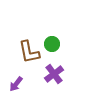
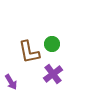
purple cross: moved 1 px left
purple arrow: moved 5 px left, 2 px up; rotated 70 degrees counterclockwise
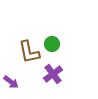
purple arrow: rotated 21 degrees counterclockwise
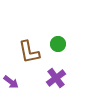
green circle: moved 6 px right
purple cross: moved 3 px right, 4 px down
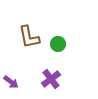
brown L-shape: moved 15 px up
purple cross: moved 5 px left, 1 px down
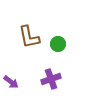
purple cross: rotated 18 degrees clockwise
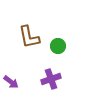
green circle: moved 2 px down
